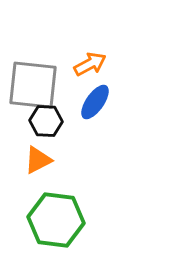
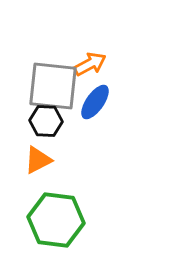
gray square: moved 20 px right, 1 px down
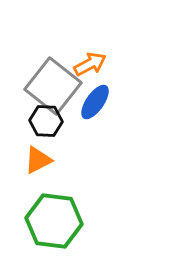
gray square: rotated 32 degrees clockwise
green hexagon: moved 2 px left, 1 px down
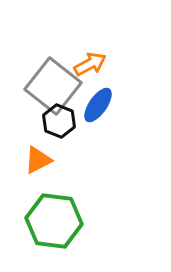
blue ellipse: moved 3 px right, 3 px down
black hexagon: moved 13 px right; rotated 20 degrees clockwise
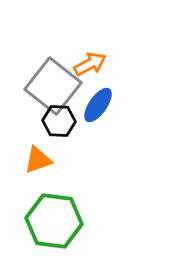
black hexagon: rotated 20 degrees counterclockwise
orange triangle: rotated 8 degrees clockwise
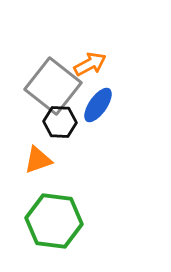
black hexagon: moved 1 px right, 1 px down
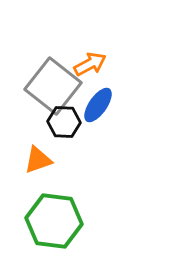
black hexagon: moved 4 px right
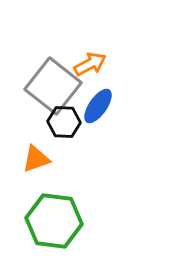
blue ellipse: moved 1 px down
orange triangle: moved 2 px left, 1 px up
